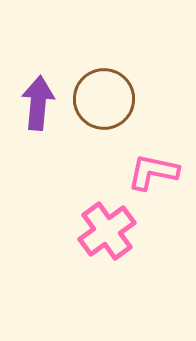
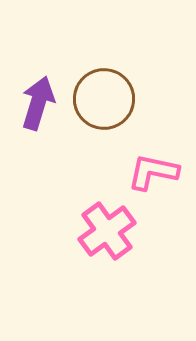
purple arrow: rotated 12 degrees clockwise
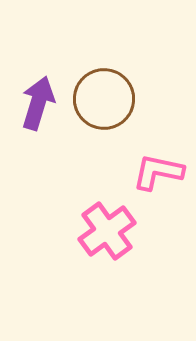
pink L-shape: moved 5 px right
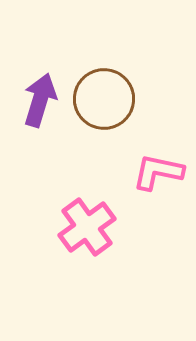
purple arrow: moved 2 px right, 3 px up
pink cross: moved 20 px left, 4 px up
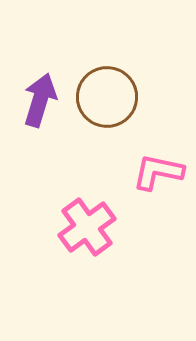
brown circle: moved 3 px right, 2 px up
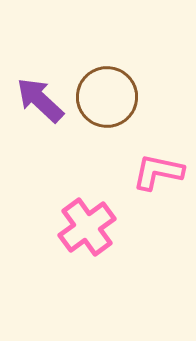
purple arrow: rotated 64 degrees counterclockwise
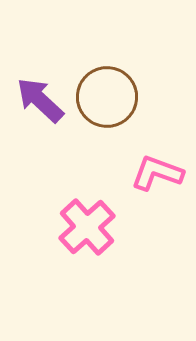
pink L-shape: moved 1 px left, 1 px down; rotated 8 degrees clockwise
pink cross: rotated 6 degrees counterclockwise
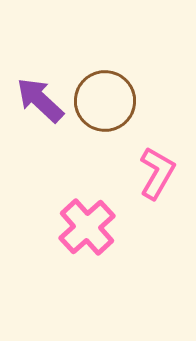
brown circle: moved 2 px left, 4 px down
pink L-shape: rotated 100 degrees clockwise
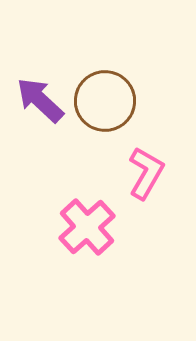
pink L-shape: moved 11 px left
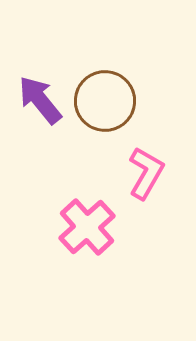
purple arrow: rotated 8 degrees clockwise
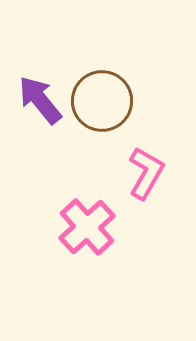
brown circle: moved 3 px left
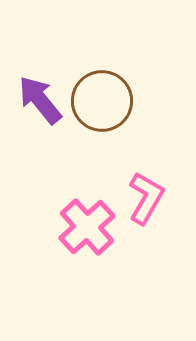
pink L-shape: moved 25 px down
